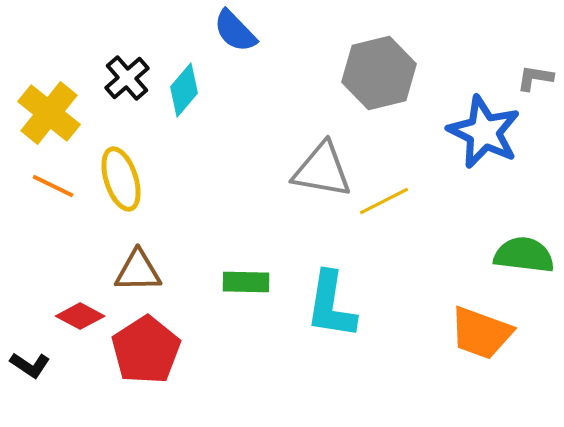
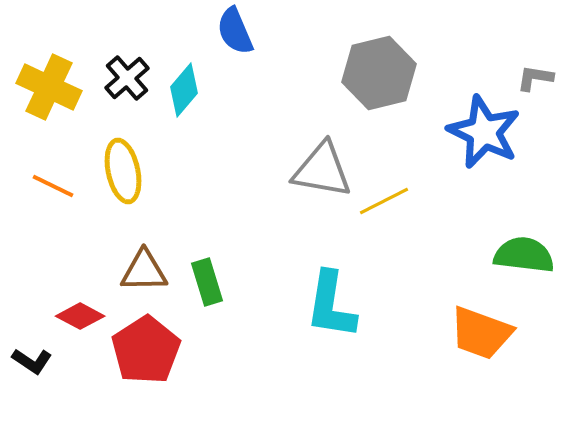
blue semicircle: rotated 21 degrees clockwise
yellow cross: moved 26 px up; rotated 14 degrees counterclockwise
yellow ellipse: moved 2 px right, 8 px up; rotated 6 degrees clockwise
brown triangle: moved 6 px right
green rectangle: moved 39 px left; rotated 72 degrees clockwise
black L-shape: moved 2 px right, 4 px up
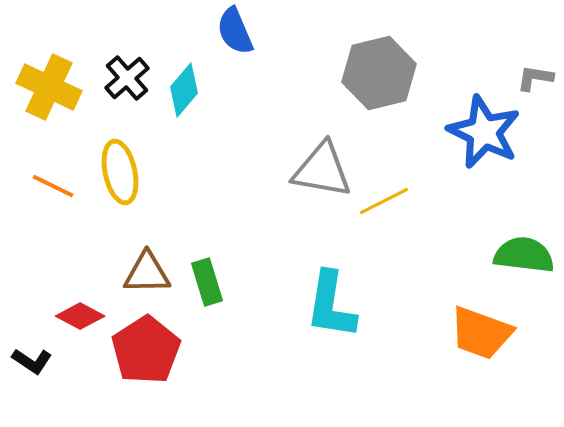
yellow ellipse: moved 3 px left, 1 px down
brown triangle: moved 3 px right, 2 px down
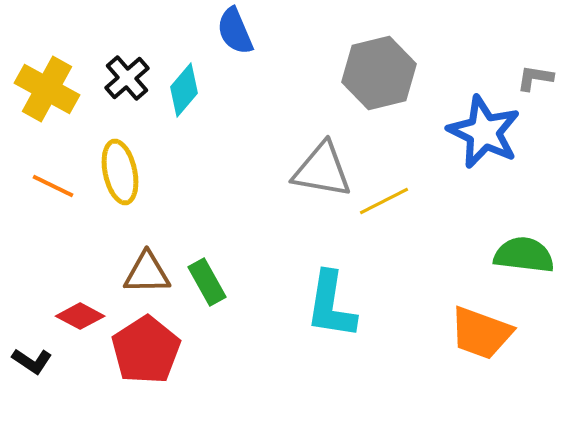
yellow cross: moved 2 px left, 2 px down; rotated 4 degrees clockwise
green rectangle: rotated 12 degrees counterclockwise
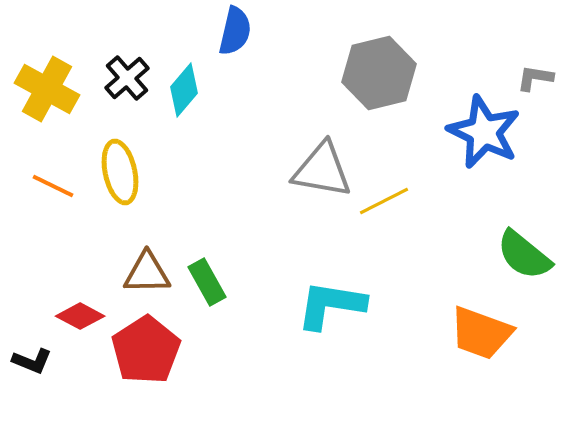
blue semicircle: rotated 144 degrees counterclockwise
green semicircle: rotated 148 degrees counterclockwise
cyan L-shape: rotated 90 degrees clockwise
black L-shape: rotated 12 degrees counterclockwise
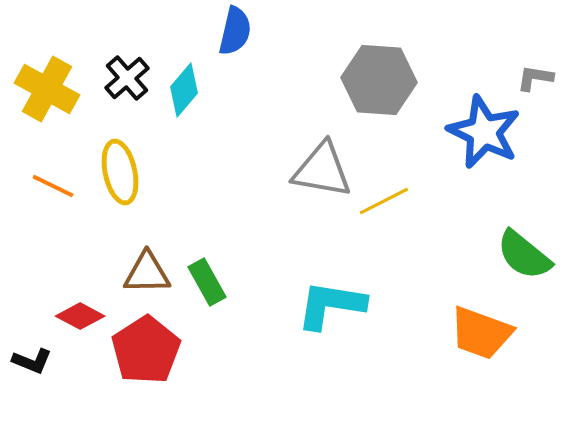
gray hexagon: moved 7 px down; rotated 18 degrees clockwise
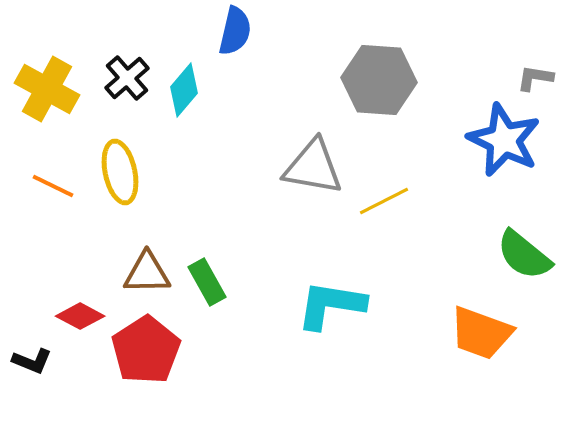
blue star: moved 20 px right, 8 px down
gray triangle: moved 9 px left, 3 px up
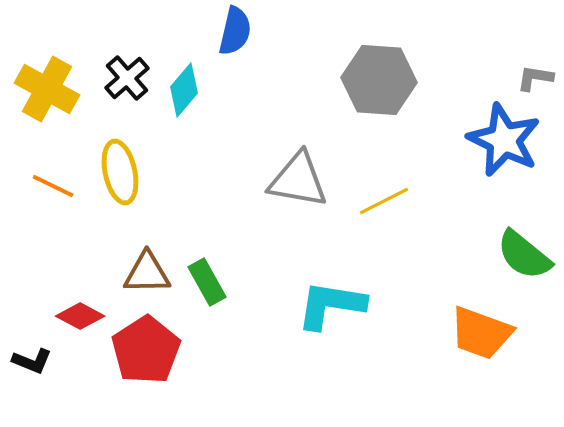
gray triangle: moved 15 px left, 13 px down
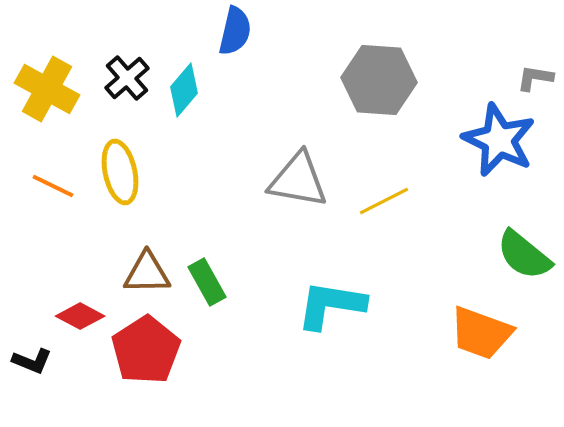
blue star: moved 5 px left
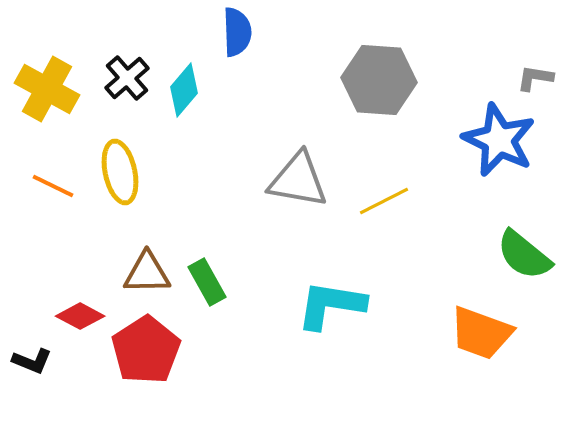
blue semicircle: moved 2 px right, 1 px down; rotated 15 degrees counterclockwise
